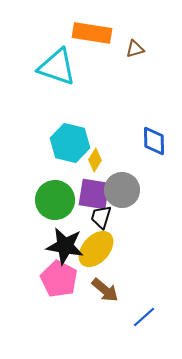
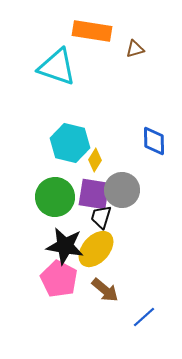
orange rectangle: moved 2 px up
green circle: moved 3 px up
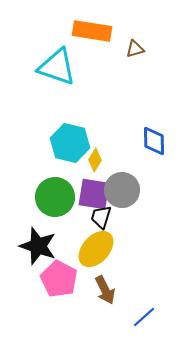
black star: moved 27 px left; rotated 9 degrees clockwise
brown arrow: rotated 24 degrees clockwise
